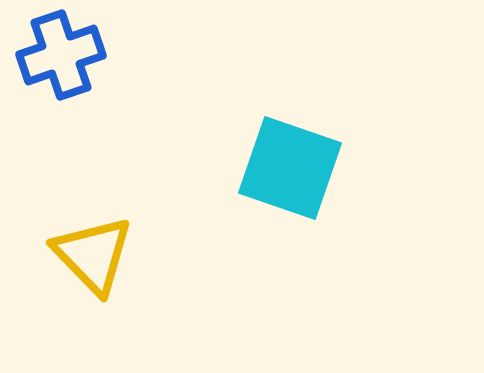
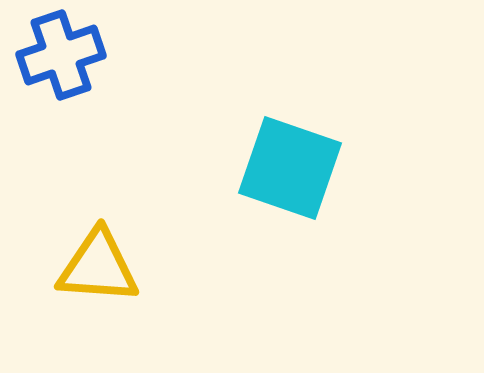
yellow triangle: moved 5 px right, 12 px down; rotated 42 degrees counterclockwise
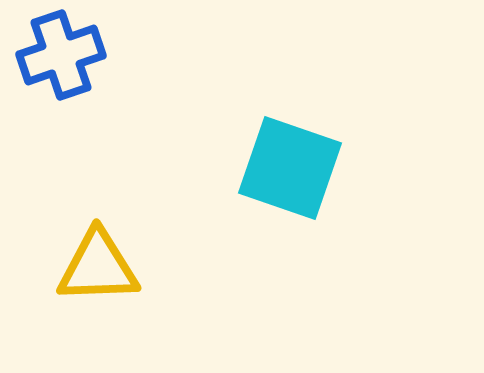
yellow triangle: rotated 6 degrees counterclockwise
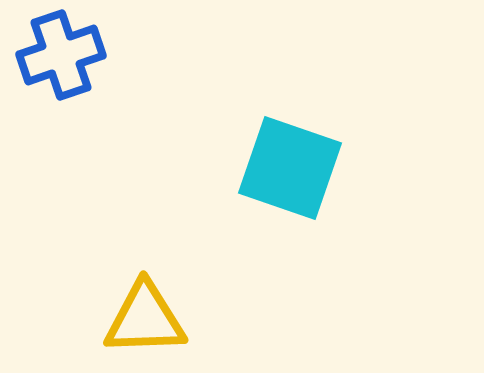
yellow triangle: moved 47 px right, 52 px down
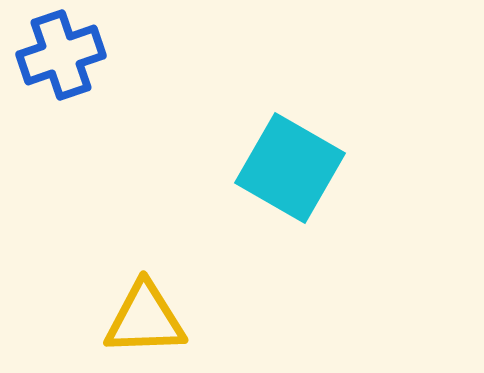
cyan square: rotated 11 degrees clockwise
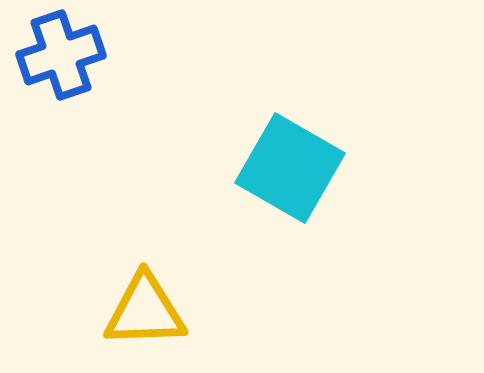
yellow triangle: moved 8 px up
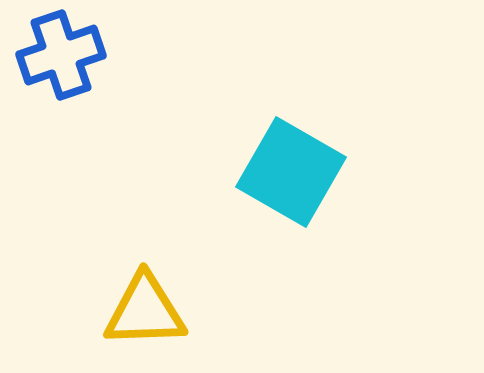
cyan square: moved 1 px right, 4 px down
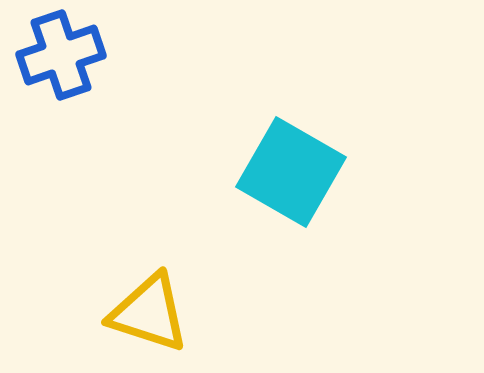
yellow triangle: moved 4 px right, 2 px down; rotated 20 degrees clockwise
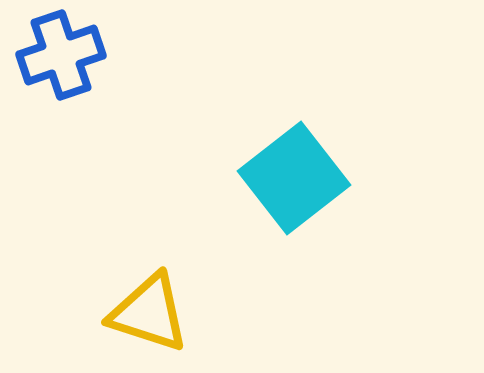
cyan square: moved 3 px right, 6 px down; rotated 22 degrees clockwise
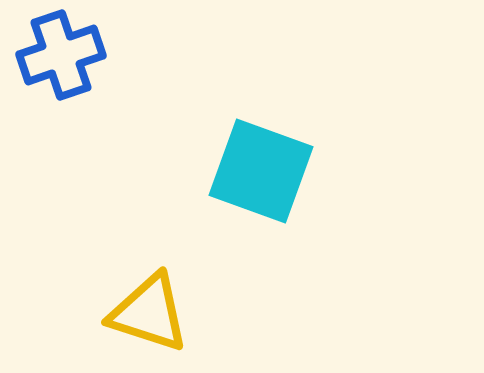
cyan square: moved 33 px left, 7 px up; rotated 32 degrees counterclockwise
